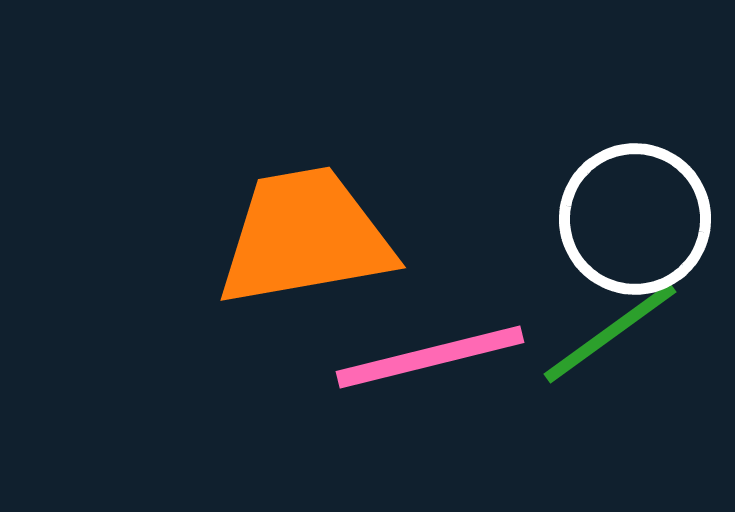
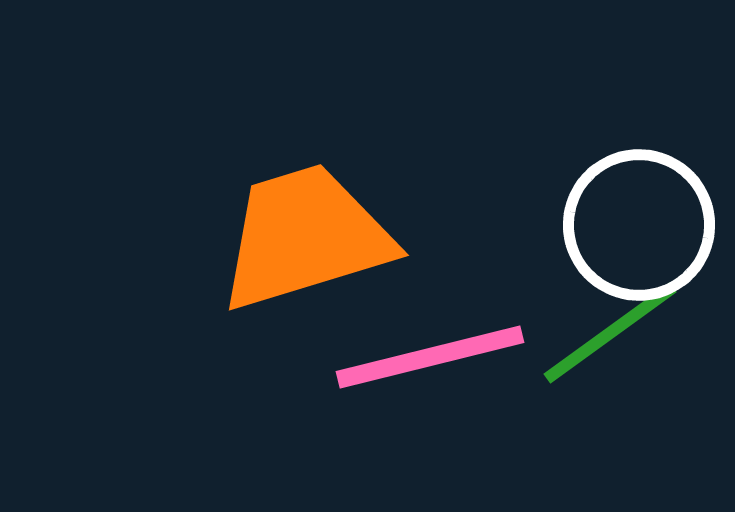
white circle: moved 4 px right, 6 px down
orange trapezoid: rotated 7 degrees counterclockwise
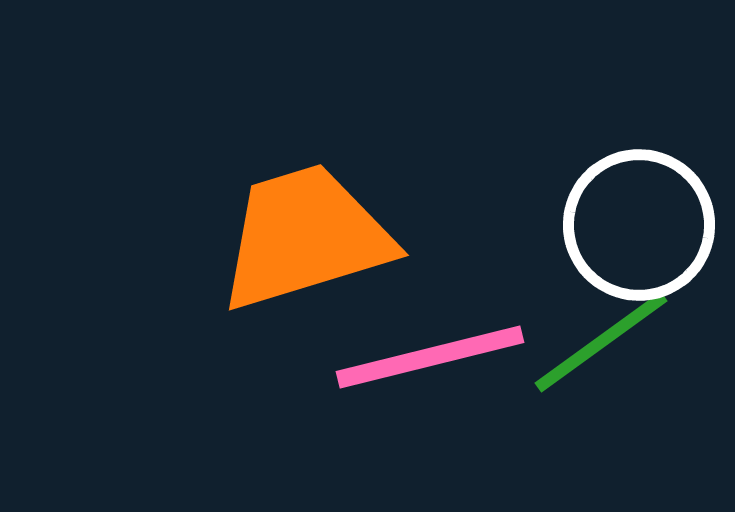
green line: moved 9 px left, 9 px down
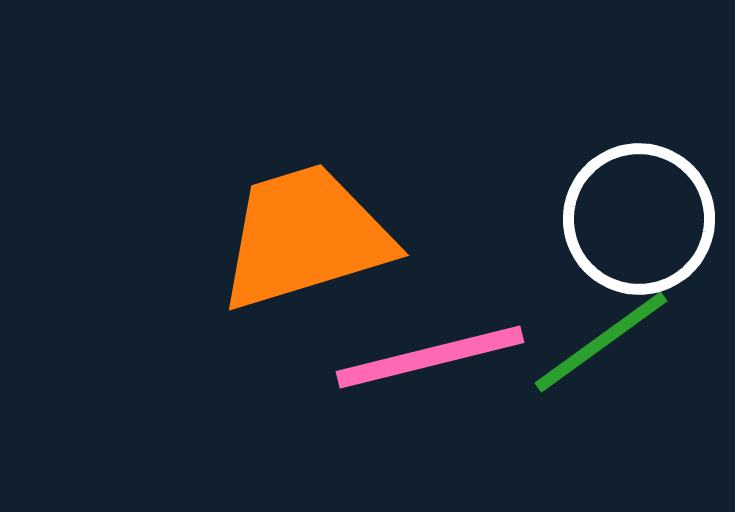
white circle: moved 6 px up
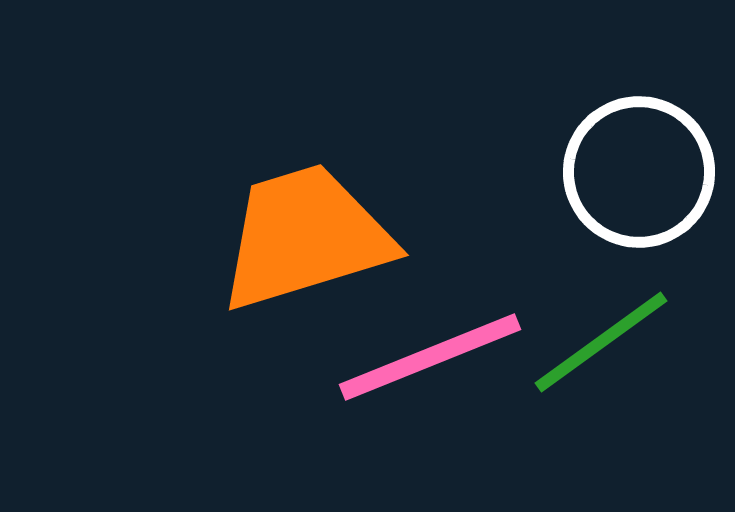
white circle: moved 47 px up
pink line: rotated 8 degrees counterclockwise
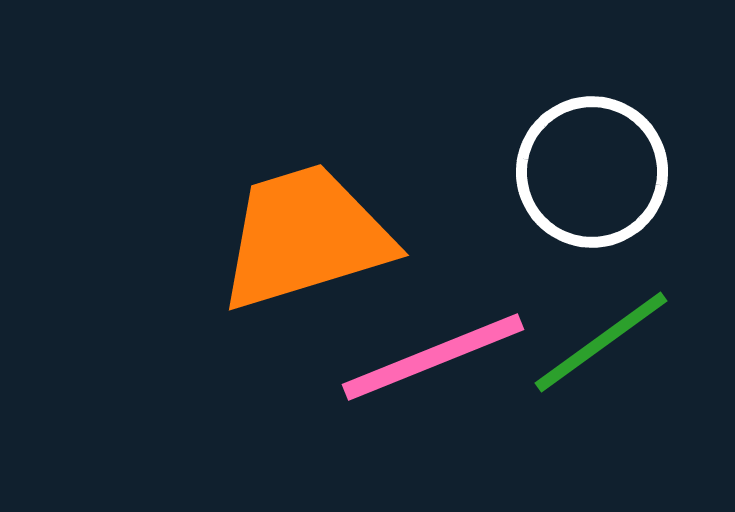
white circle: moved 47 px left
pink line: moved 3 px right
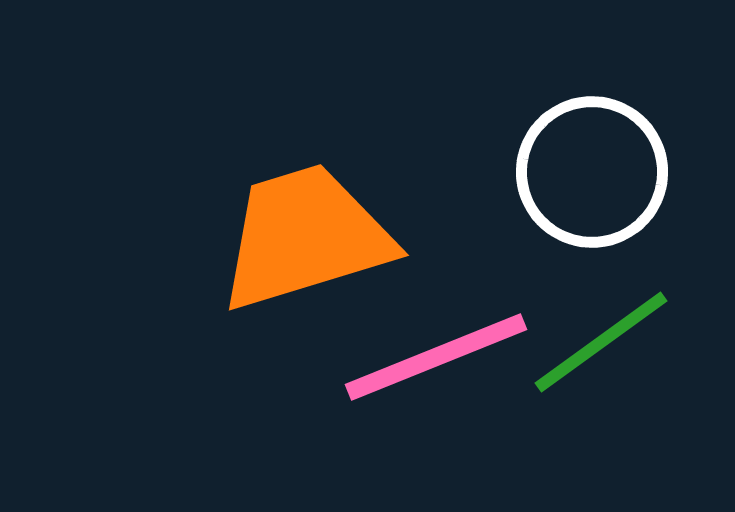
pink line: moved 3 px right
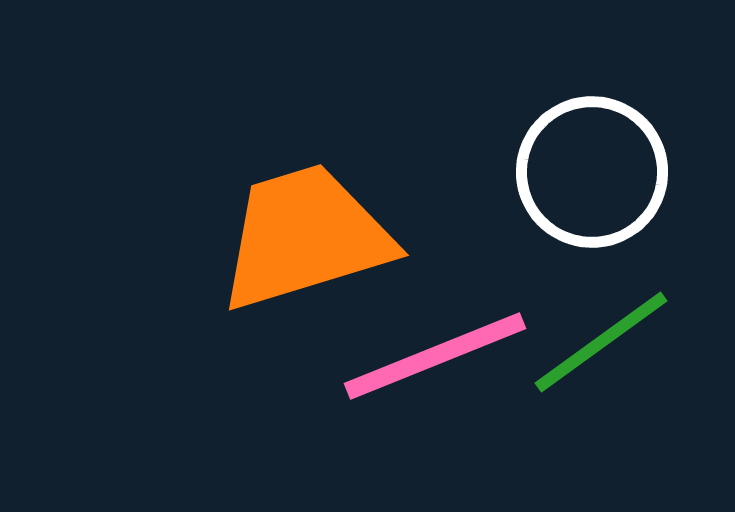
pink line: moved 1 px left, 1 px up
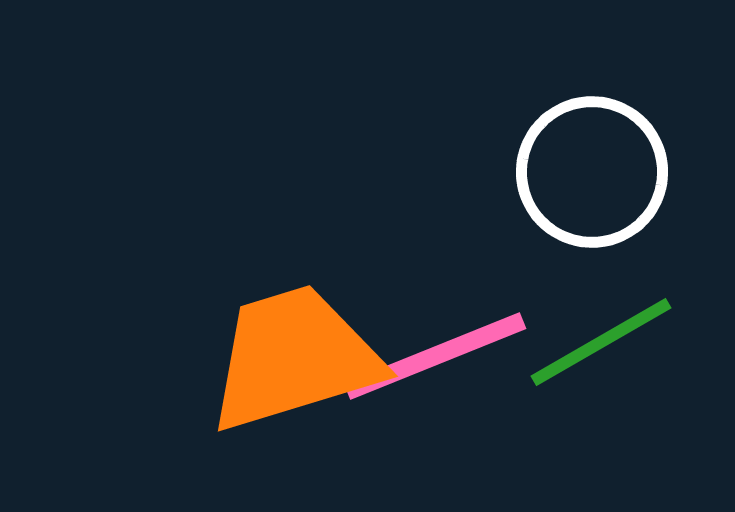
orange trapezoid: moved 11 px left, 121 px down
green line: rotated 6 degrees clockwise
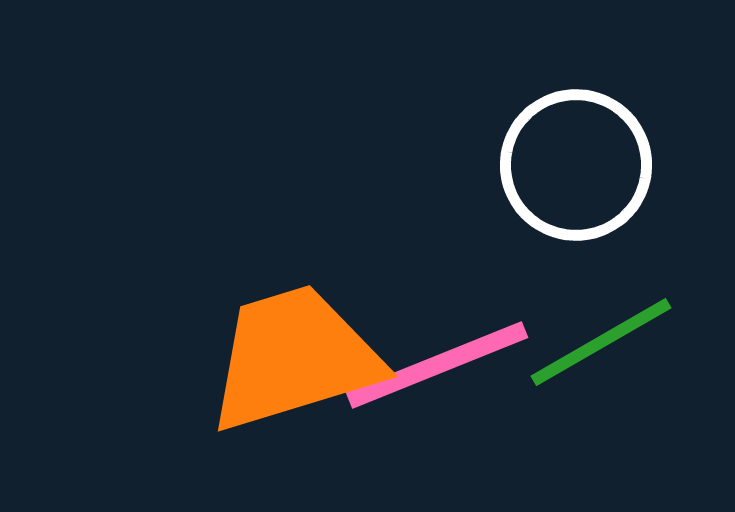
white circle: moved 16 px left, 7 px up
pink line: moved 2 px right, 9 px down
